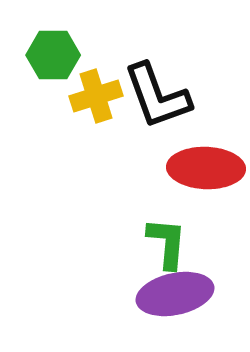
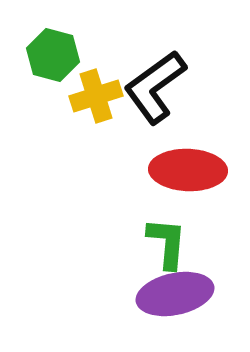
green hexagon: rotated 15 degrees clockwise
black L-shape: moved 2 px left, 9 px up; rotated 74 degrees clockwise
red ellipse: moved 18 px left, 2 px down
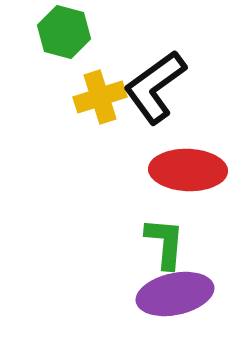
green hexagon: moved 11 px right, 23 px up
yellow cross: moved 4 px right, 1 px down
green L-shape: moved 2 px left
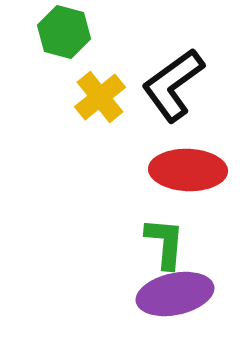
black L-shape: moved 18 px right, 2 px up
yellow cross: rotated 21 degrees counterclockwise
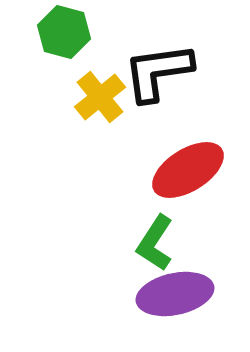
black L-shape: moved 15 px left, 13 px up; rotated 28 degrees clockwise
red ellipse: rotated 34 degrees counterclockwise
green L-shape: moved 10 px left; rotated 152 degrees counterclockwise
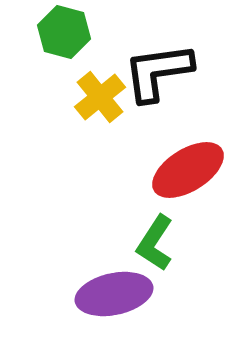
purple ellipse: moved 61 px left
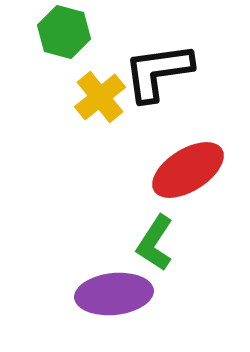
purple ellipse: rotated 6 degrees clockwise
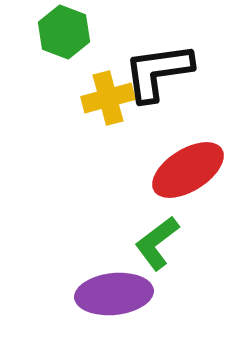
green hexagon: rotated 6 degrees clockwise
yellow cross: moved 8 px right, 1 px down; rotated 24 degrees clockwise
green L-shape: moved 2 px right; rotated 20 degrees clockwise
